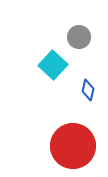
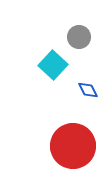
blue diamond: rotated 40 degrees counterclockwise
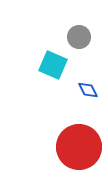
cyan square: rotated 20 degrees counterclockwise
red circle: moved 6 px right, 1 px down
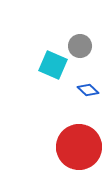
gray circle: moved 1 px right, 9 px down
blue diamond: rotated 20 degrees counterclockwise
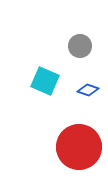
cyan square: moved 8 px left, 16 px down
blue diamond: rotated 25 degrees counterclockwise
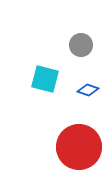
gray circle: moved 1 px right, 1 px up
cyan square: moved 2 px up; rotated 8 degrees counterclockwise
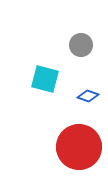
blue diamond: moved 6 px down
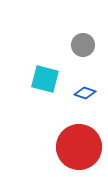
gray circle: moved 2 px right
blue diamond: moved 3 px left, 3 px up
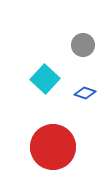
cyan square: rotated 28 degrees clockwise
red circle: moved 26 px left
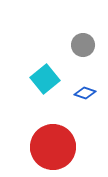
cyan square: rotated 8 degrees clockwise
